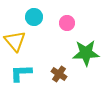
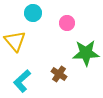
cyan circle: moved 1 px left, 4 px up
cyan L-shape: moved 1 px right, 8 px down; rotated 40 degrees counterclockwise
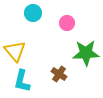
yellow triangle: moved 10 px down
cyan L-shape: rotated 35 degrees counterclockwise
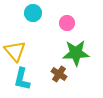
green star: moved 10 px left
cyan L-shape: moved 2 px up
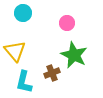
cyan circle: moved 10 px left
green star: moved 2 px left, 2 px down; rotated 28 degrees clockwise
brown cross: moved 7 px left, 1 px up; rotated 35 degrees clockwise
cyan L-shape: moved 2 px right, 3 px down
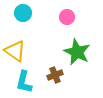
pink circle: moved 6 px up
yellow triangle: rotated 15 degrees counterclockwise
green star: moved 3 px right, 3 px up
brown cross: moved 3 px right, 2 px down
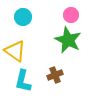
cyan circle: moved 4 px down
pink circle: moved 4 px right, 2 px up
green star: moved 9 px left, 12 px up
cyan L-shape: moved 1 px left, 1 px up
